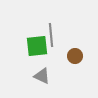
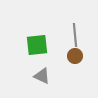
gray line: moved 24 px right
green square: moved 1 px up
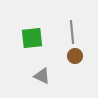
gray line: moved 3 px left, 3 px up
green square: moved 5 px left, 7 px up
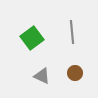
green square: rotated 30 degrees counterclockwise
brown circle: moved 17 px down
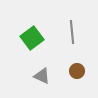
brown circle: moved 2 px right, 2 px up
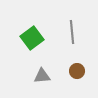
gray triangle: rotated 30 degrees counterclockwise
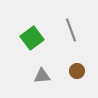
gray line: moved 1 px left, 2 px up; rotated 15 degrees counterclockwise
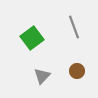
gray line: moved 3 px right, 3 px up
gray triangle: rotated 42 degrees counterclockwise
